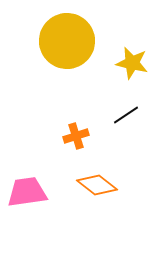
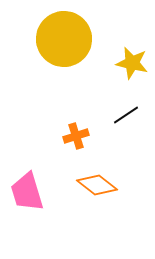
yellow circle: moved 3 px left, 2 px up
pink trapezoid: rotated 99 degrees counterclockwise
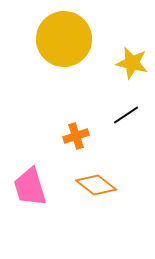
orange diamond: moved 1 px left
pink trapezoid: moved 3 px right, 5 px up
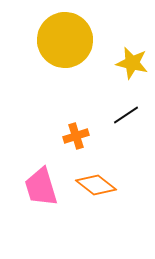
yellow circle: moved 1 px right, 1 px down
pink trapezoid: moved 11 px right
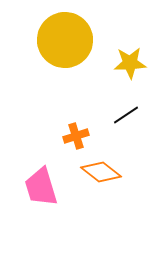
yellow star: moved 2 px left; rotated 16 degrees counterclockwise
orange diamond: moved 5 px right, 13 px up
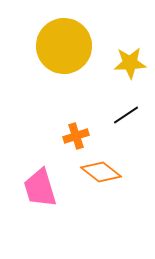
yellow circle: moved 1 px left, 6 px down
pink trapezoid: moved 1 px left, 1 px down
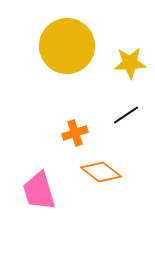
yellow circle: moved 3 px right
orange cross: moved 1 px left, 3 px up
pink trapezoid: moved 1 px left, 3 px down
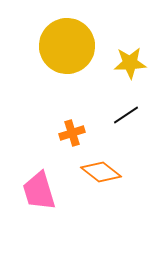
orange cross: moved 3 px left
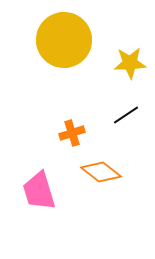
yellow circle: moved 3 px left, 6 px up
